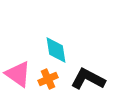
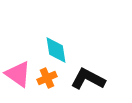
orange cross: moved 1 px left, 1 px up
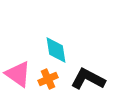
orange cross: moved 1 px right, 1 px down
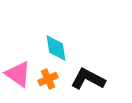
cyan diamond: moved 2 px up
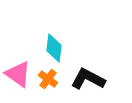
cyan diamond: moved 2 px left; rotated 16 degrees clockwise
orange cross: rotated 30 degrees counterclockwise
